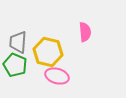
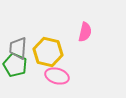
pink semicircle: rotated 18 degrees clockwise
gray trapezoid: moved 6 px down
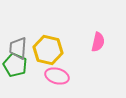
pink semicircle: moved 13 px right, 10 px down
yellow hexagon: moved 2 px up
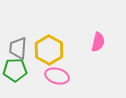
yellow hexagon: moved 1 px right; rotated 16 degrees clockwise
green pentagon: moved 5 px down; rotated 25 degrees counterclockwise
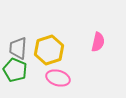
yellow hexagon: rotated 12 degrees clockwise
green pentagon: rotated 25 degrees clockwise
pink ellipse: moved 1 px right, 2 px down
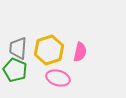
pink semicircle: moved 18 px left, 10 px down
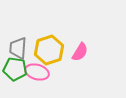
pink semicircle: rotated 18 degrees clockwise
green pentagon: moved 1 px up; rotated 15 degrees counterclockwise
pink ellipse: moved 21 px left, 6 px up
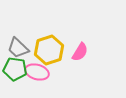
gray trapezoid: rotated 50 degrees counterclockwise
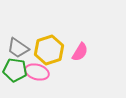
gray trapezoid: rotated 10 degrees counterclockwise
green pentagon: moved 1 px down
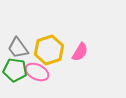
gray trapezoid: rotated 20 degrees clockwise
pink ellipse: rotated 10 degrees clockwise
